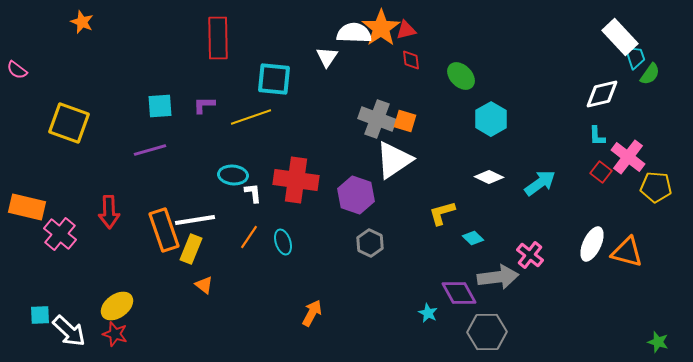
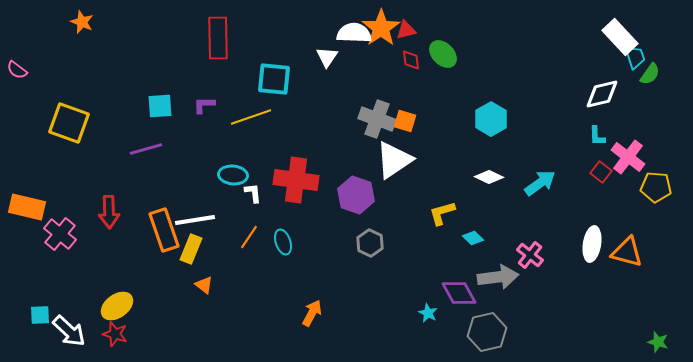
green ellipse at (461, 76): moved 18 px left, 22 px up
purple line at (150, 150): moved 4 px left, 1 px up
white ellipse at (592, 244): rotated 16 degrees counterclockwise
gray hexagon at (487, 332): rotated 12 degrees counterclockwise
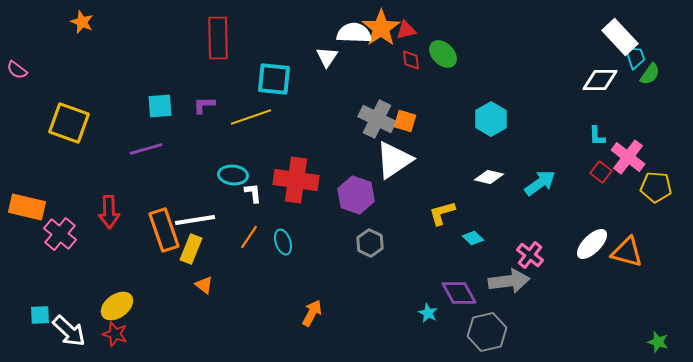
white diamond at (602, 94): moved 2 px left, 14 px up; rotated 12 degrees clockwise
gray cross at (377, 119): rotated 6 degrees clockwise
white diamond at (489, 177): rotated 12 degrees counterclockwise
white ellipse at (592, 244): rotated 36 degrees clockwise
gray arrow at (498, 277): moved 11 px right, 4 px down
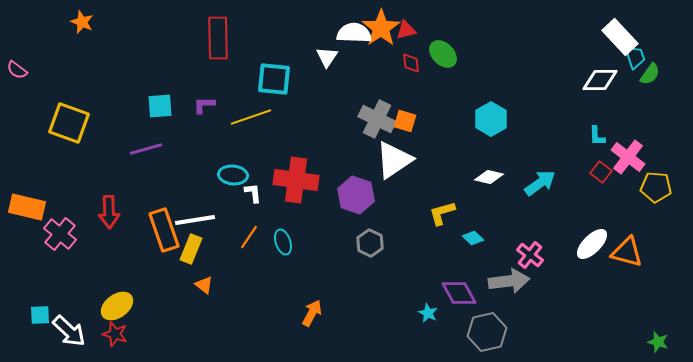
red diamond at (411, 60): moved 3 px down
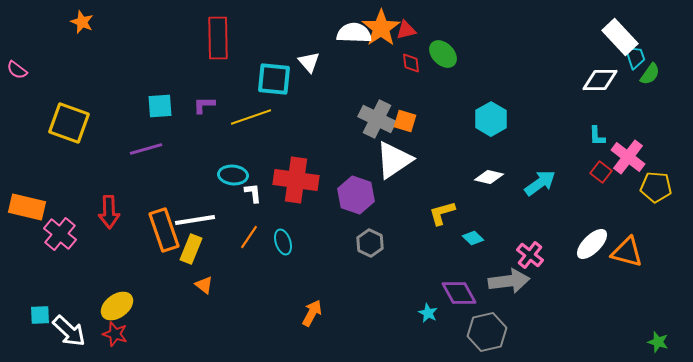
white triangle at (327, 57): moved 18 px left, 5 px down; rotated 15 degrees counterclockwise
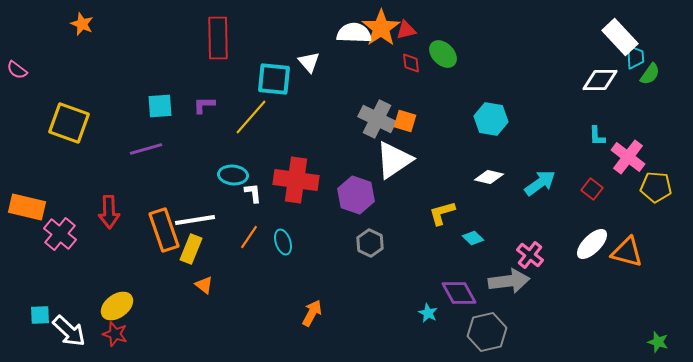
orange star at (82, 22): moved 2 px down
cyan trapezoid at (635, 57): rotated 15 degrees clockwise
yellow line at (251, 117): rotated 30 degrees counterclockwise
cyan hexagon at (491, 119): rotated 20 degrees counterclockwise
red square at (601, 172): moved 9 px left, 17 px down
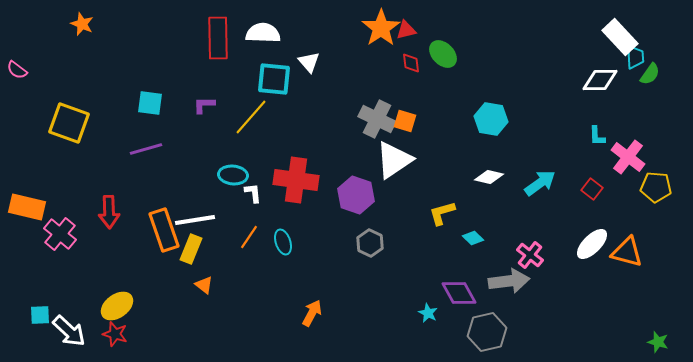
white semicircle at (354, 33): moved 91 px left
cyan square at (160, 106): moved 10 px left, 3 px up; rotated 12 degrees clockwise
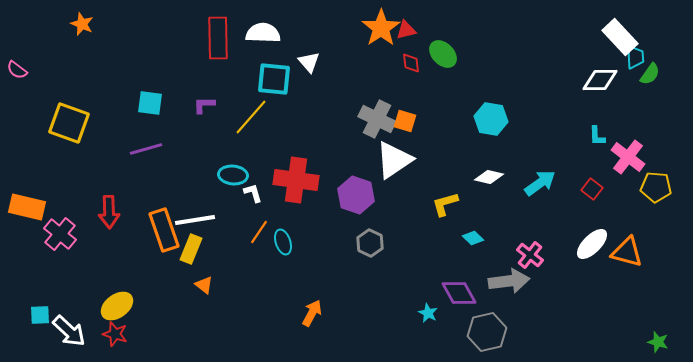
white L-shape at (253, 193): rotated 10 degrees counterclockwise
yellow L-shape at (442, 213): moved 3 px right, 9 px up
orange line at (249, 237): moved 10 px right, 5 px up
